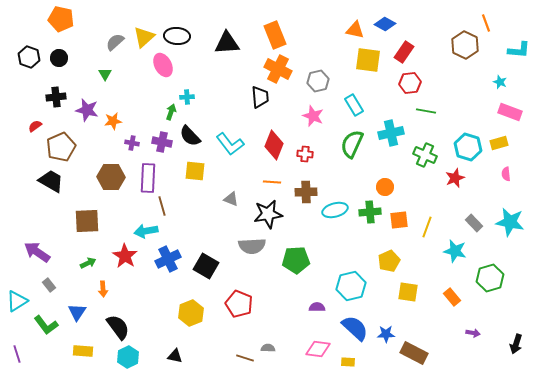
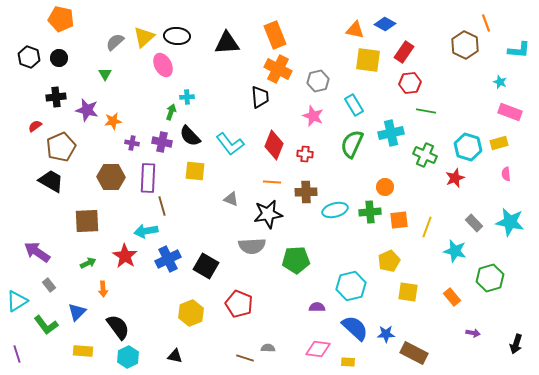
blue triangle at (77, 312): rotated 12 degrees clockwise
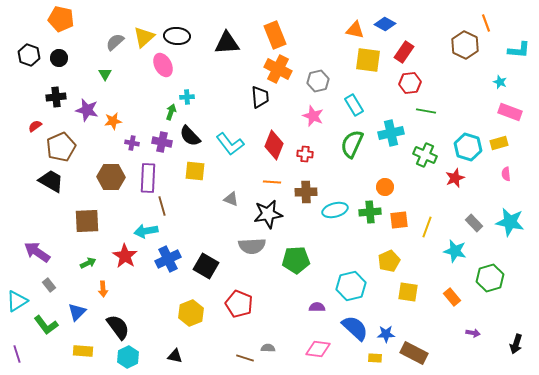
black hexagon at (29, 57): moved 2 px up
yellow rectangle at (348, 362): moved 27 px right, 4 px up
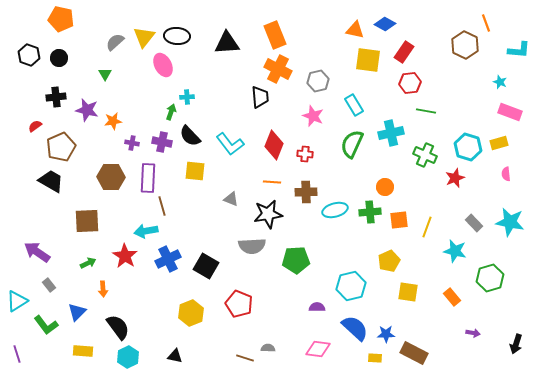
yellow triangle at (144, 37): rotated 10 degrees counterclockwise
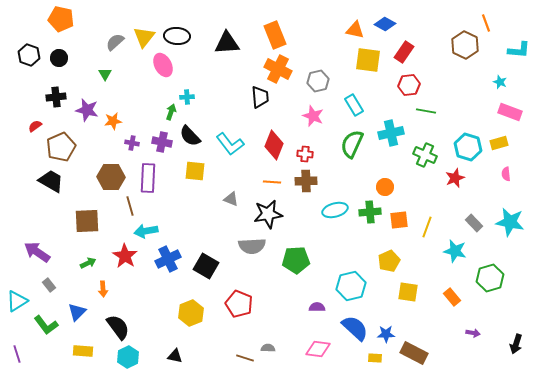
red hexagon at (410, 83): moved 1 px left, 2 px down
brown cross at (306, 192): moved 11 px up
brown line at (162, 206): moved 32 px left
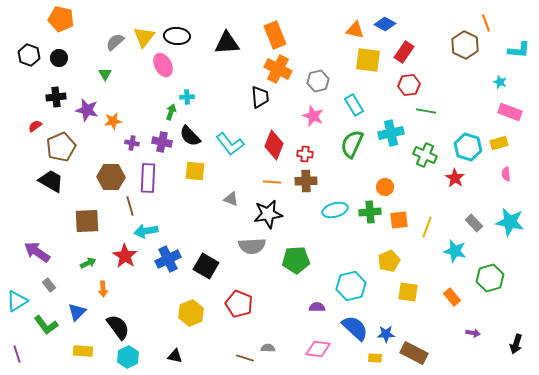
red star at (455, 178): rotated 18 degrees counterclockwise
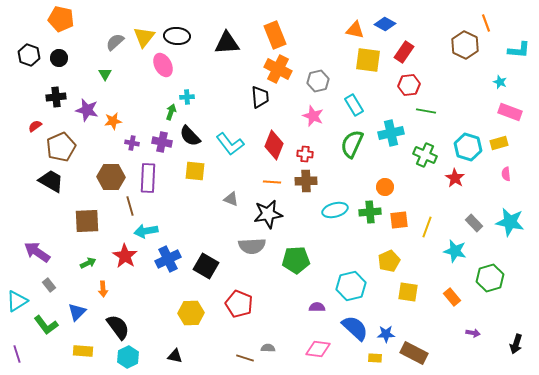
yellow hexagon at (191, 313): rotated 20 degrees clockwise
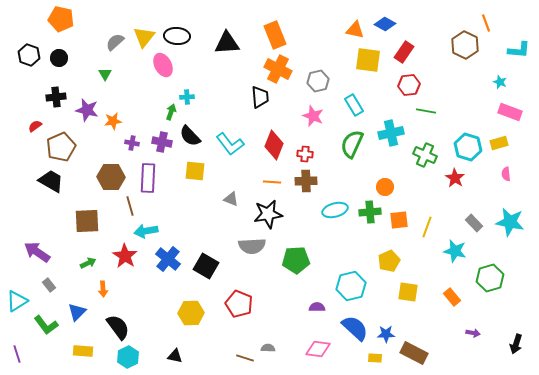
blue cross at (168, 259): rotated 25 degrees counterclockwise
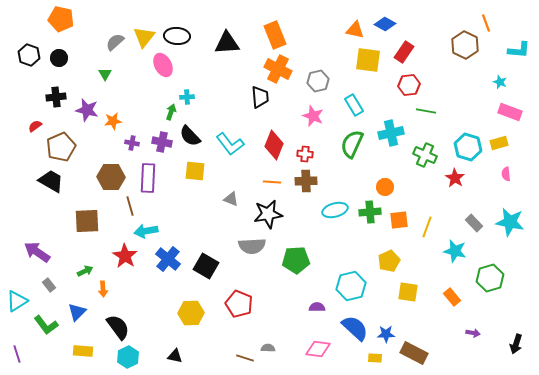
green arrow at (88, 263): moved 3 px left, 8 px down
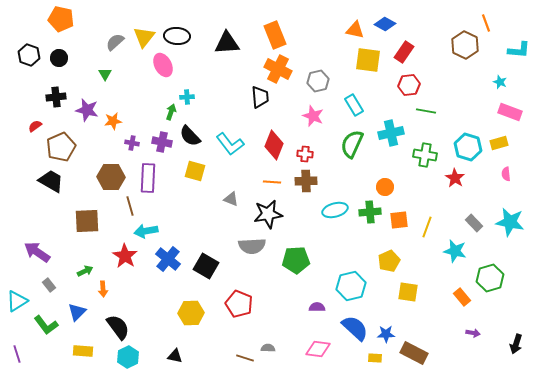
green cross at (425, 155): rotated 15 degrees counterclockwise
yellow square at (195, 171): rotated 10 degrees clockwise
orange rectangle at (452, 297): moved 10 px right
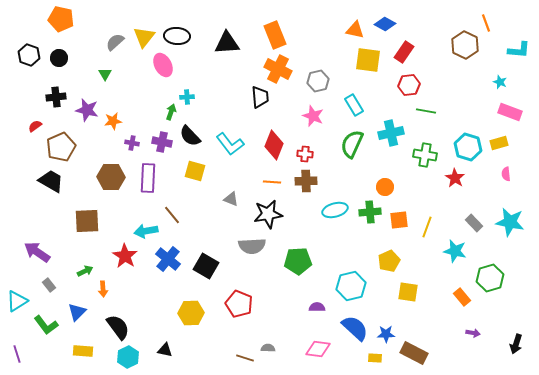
brown line at (130, 206): moved 42 px right, 9 px down; rotated 24 degrees counterclockwise
green pentagon at (296, 260): moved 2 px right, 1 px down
black triangle at (175, 356): moved 10 px left, 6 px up
